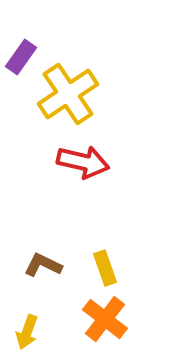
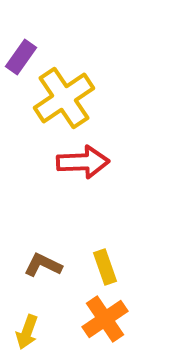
yellow cross: moved 4 px left, 4 px down
red arrow: rotated 15 degrees counterclockwise
yellow rectangle: moved 1 px up
orange cross: rotated 18 degrees clockwise
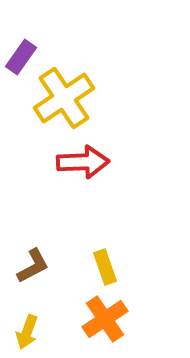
brown L-shape: moved 10 px left, 1 px down; rotated 126 degrees clockwise
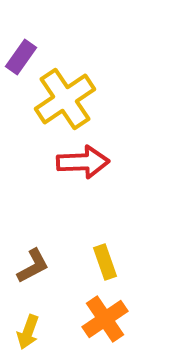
yellow cross: moved 1 px right, 1 px down
yellow rectangle: moved 5 px up
yellow arrow: moved 1 px right
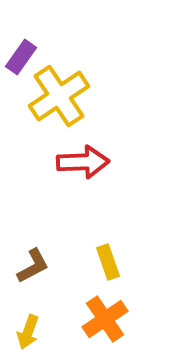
yellow cross: moved 6 px left, 3 px up
yellow rectangle: moved 3 px right
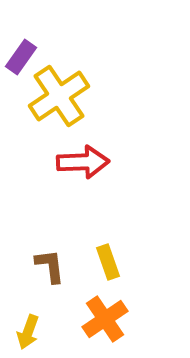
brown L-shape: moved 17 px right; rotated 69 degrees counterclockwise
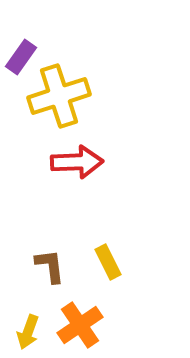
yellow cross: rotated 16 degrees clockwise
red arrow: moved 6 px left
yellow rectangle: rotated 8 degrees counterclockwise
orange cross: moved 25 px left, 6 px down
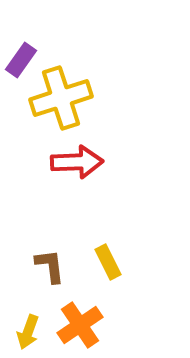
purple rectangle: moved 3 px down
yellow cross: moved 2 px right, 2 px down
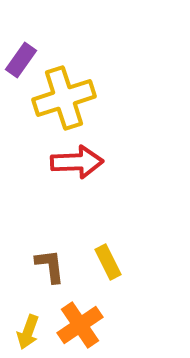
yellow cross: moved 3 px right
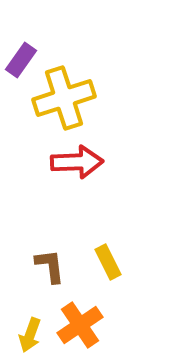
yellow arrow: moved 2 px right, 3 px down
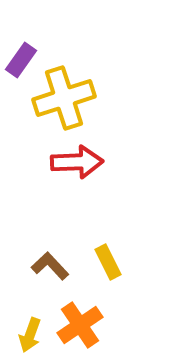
brown L-shape: rotated 36 degrees counterclockwise
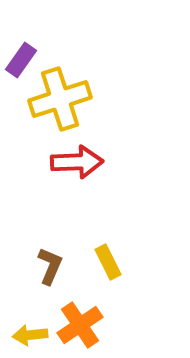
yellow cross: moved 4 px left, 1 px down
brown L-shape: rotated 66 degrees clockwise
yellow arrow: rotated 64 degrees clockwise
